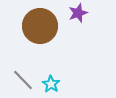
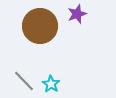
purple star: moved 1 px left, 1 px down
gray line: moved 1 px right, 1 px down
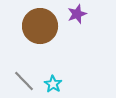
cyan star: moved 2 px right
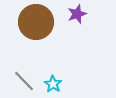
brown circle: moved 4 px left, 4 px up
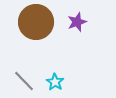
purple star: moved 8 px down
cyan star: moved 2 px right, 2 px up
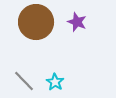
purple star: rotated 30 degrees counterclockwise
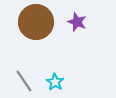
gray line: rotated 10 degrees clockwise
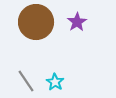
purple star: rotated 18 degrees clockwise
gray line: moved 2 px right
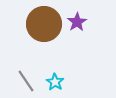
brown circle: moved 8 px right, 2 px down
